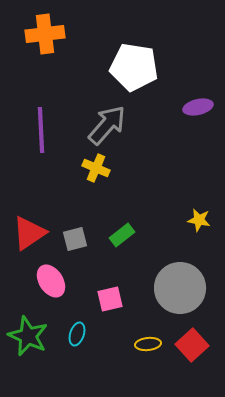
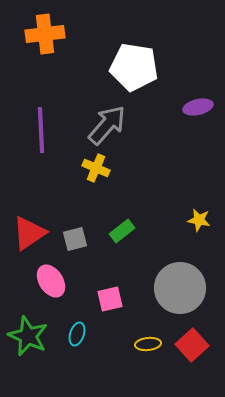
green rectangle: moved 4 px up
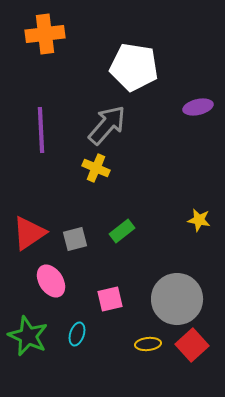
gray circle: moved 3 px left, 11 px down
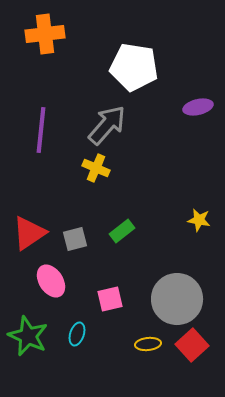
purple line: rotated 9 degrees clockwise
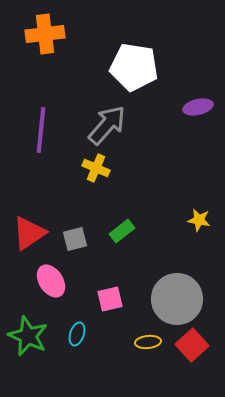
yellow ellipse: moved 2 px up
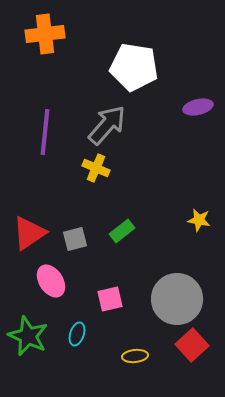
purple line: moved 4 px right, 2 px down
yellow ellipse: moved 13 px left, 14 px down
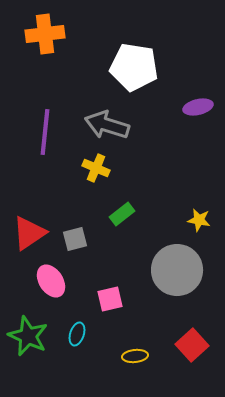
gray arrow: rotated 114 degrees counterclockwise
green rectangle: moved 17 px up
gray circle: moved 29 px up
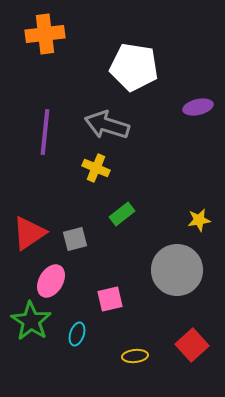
yellow star: rotated 20 degrees counterclockwise
pink ellipse: rotated 64 degrees clockwise
green star: moved 3 px right, 15 px up; rotated 9 degrees clockwise
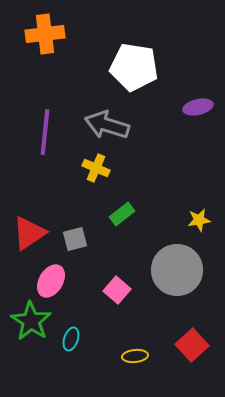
pink square: moved 7 px right, 9 px up; rotated 36 degrees counterclockwise
cyan ellipse: moved 6 px left, 5 px down
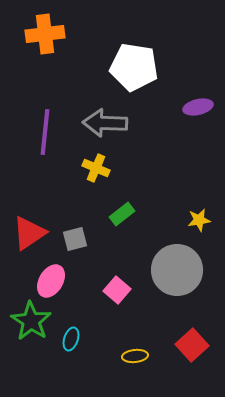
gray arrow: moved 2 px left, 2 px up; rotated 15 degrees counterclockwise
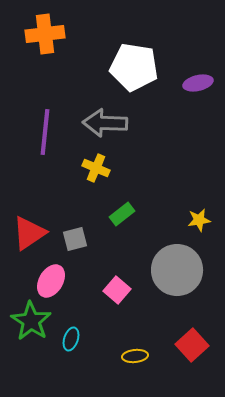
purple ellipse: moved 24 px up
